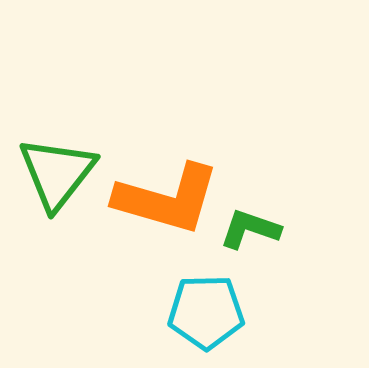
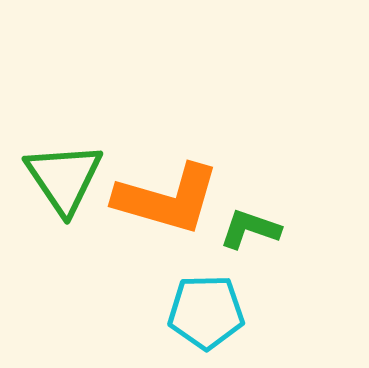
green triangle: moved 7 px right, 5 px down; rotated 12 degrees counterclockwise
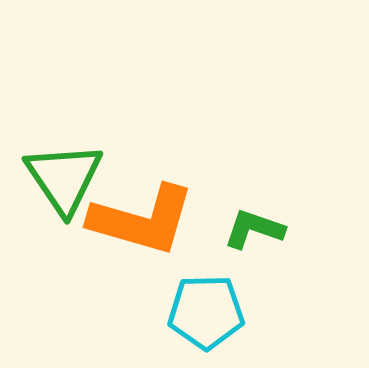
orange L-shape: moved 25 px left, 21 px down
green L-shape: moved 4 px right
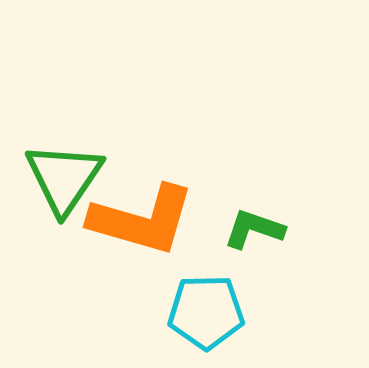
green triangle: rotated 8 degrees clockwise
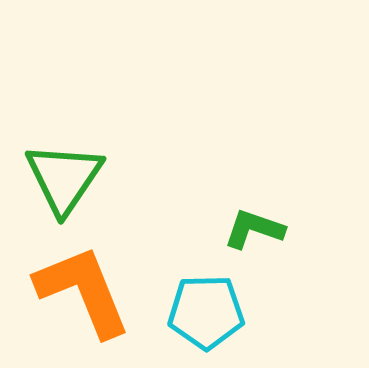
orange L-shape: moved 59 px left, 71 px down; rotated 128 degrees counterclockwise
